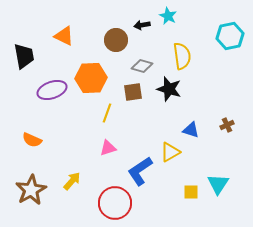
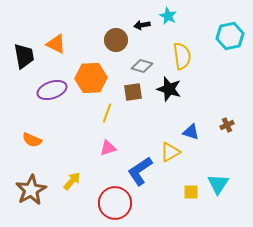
orange triangle: moved 8 px left, 8 px down
blue triangle: moved 2 px down
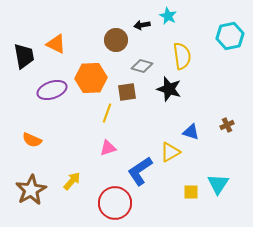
brown square: moved 6 px left
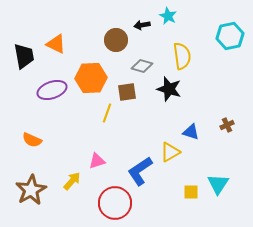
pink triangle: moved 11 px left, 13 px down
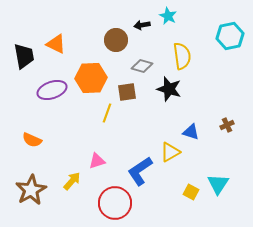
yellow square: rotated 28 degrees clockwise
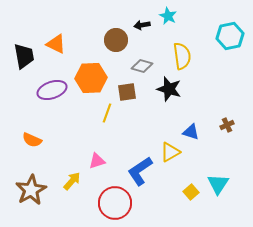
yellow square: rotated 21 degrees clockwise
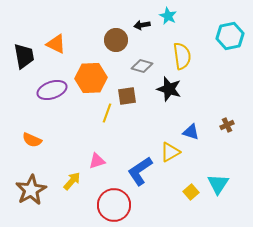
brown square: moved 4 px down
red circle: moved 1 px left, 2 px down
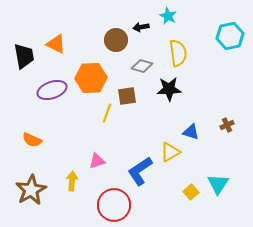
black arrow: moved 1 px left, 2 px down
yellow semicircle: moved 4 px left, 3 px up
black star: rotated 20 degrees counterclockwise
yellow arrow: rotated 36 degrees counterclockwise
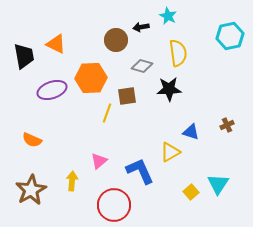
pink triangle: moved 2 px right; rotated 24 degrees counterclockwise
blue L-shape: rotated 100 degrees clockwise
